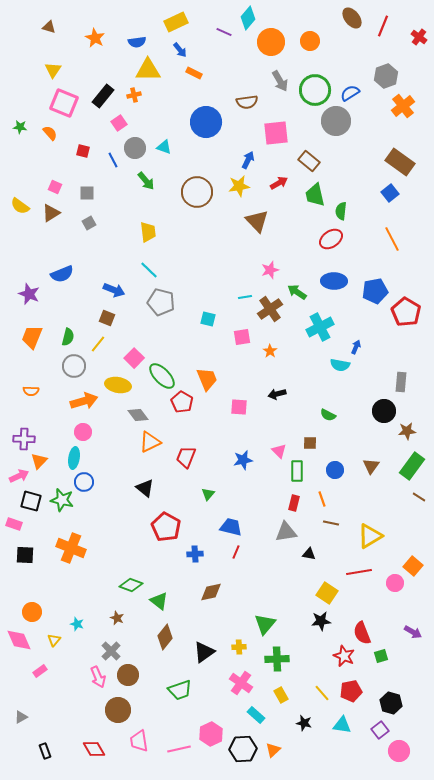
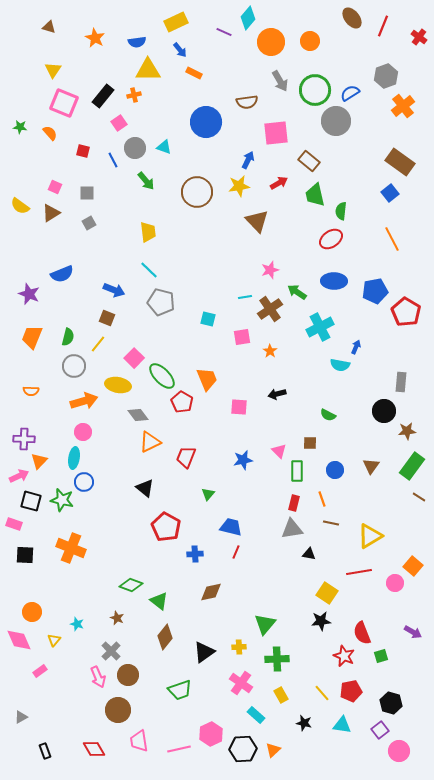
gray triangle at (286, 532): moved 6 px right, 3 px up
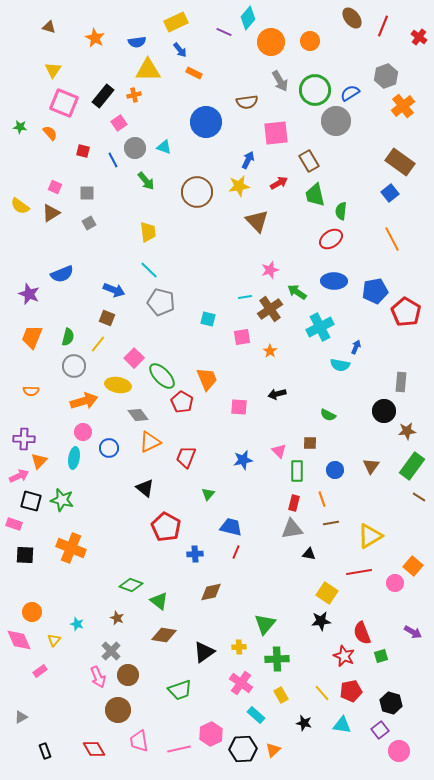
brown rectangle at (309, 161): rotated 20 degrees clockwise
blue circle at (84, 482): moved 25 px right, 34 px up
brown line at (331, 523): rotated 21 degrees counterclockwise
brown diamond at (165, 637): moved 1 px left, 2 px up; rotated 60 degrees clockwise
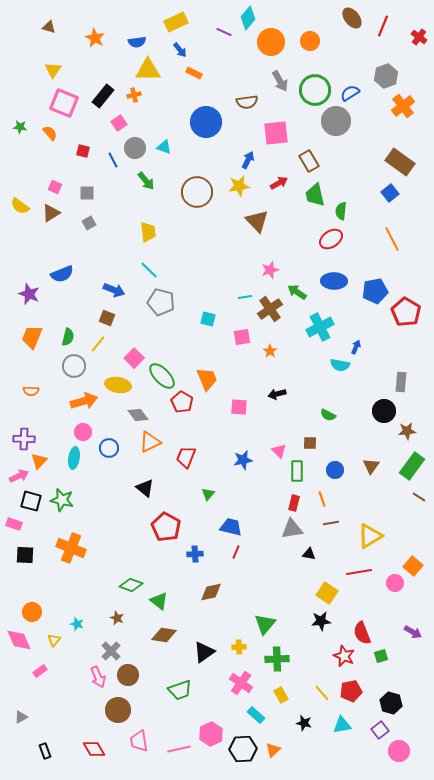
cyan triangle at (342, 725): rotated 18 degrees counterclockwise
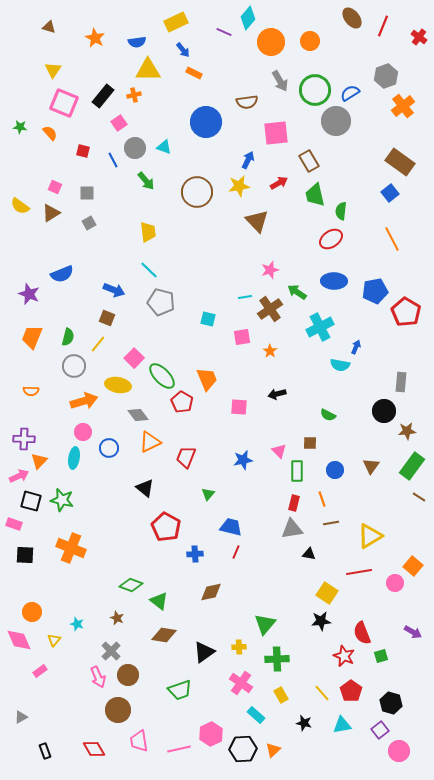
blue arrow at (180, 50): moved 3 px right
red pentagon at (351, 691): rotated 25 degrees counterclockwise
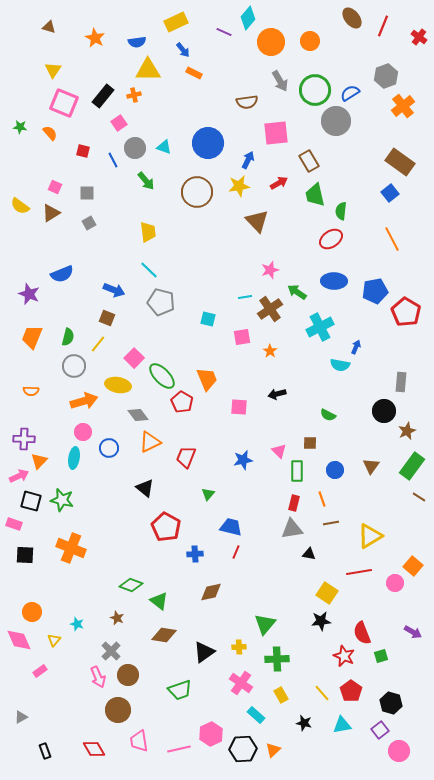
blue circle at (206, 122): moved 2 px right, 21 px down
brown star at (407, 431): rotated 18 degrees counterclockwise
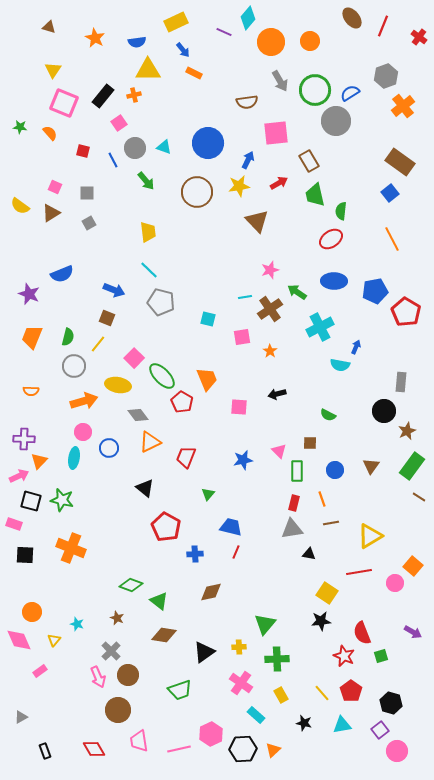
pink circle at (399, 751): moved 2 px left
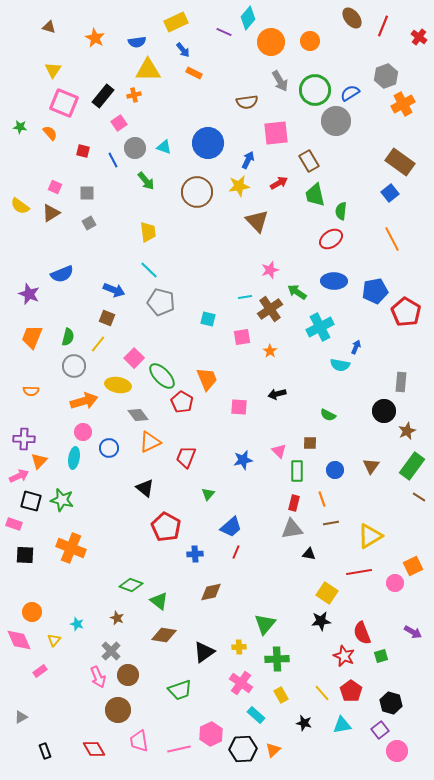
orange cross at (403, 106): moved 2 px up; rotated 10 degrees clockwise
blue trapezoid at (231, 527): rotated 125 degrees clockwise
orange square at (413, 566): rotated 24 degrees clockwise
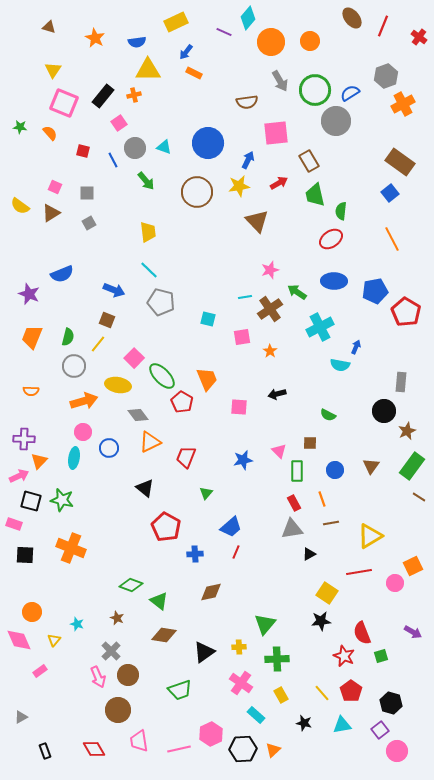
blue arrow at (183, 50): moved 3 px right, 2 px down; rotated 77 degrees clockwise
brown square at (107, 318): moved 2 px down
green triangle at (208, 494): moved 2 px left, 1 px up
red rectangle at (294, 503): rotated 42 degrees counterclockwise
black triangle at (309, 554): rotated 40 degrees counterclockwise
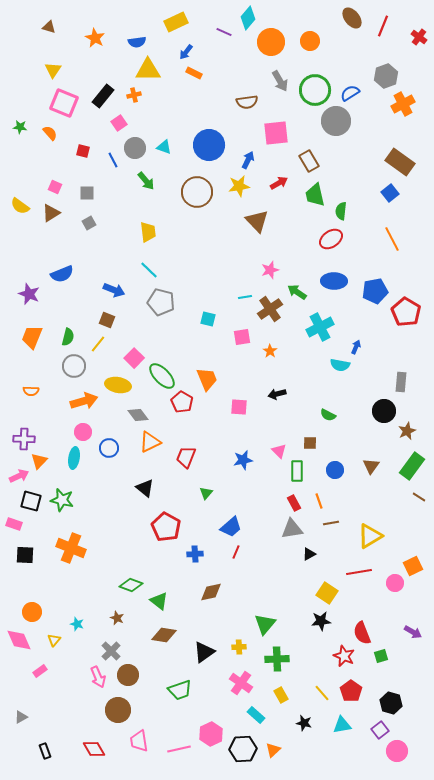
blue circle at (208, 143): moved 1 px right, 2 px down
orange line at (322, 499): moved 3 px left, 2 px down
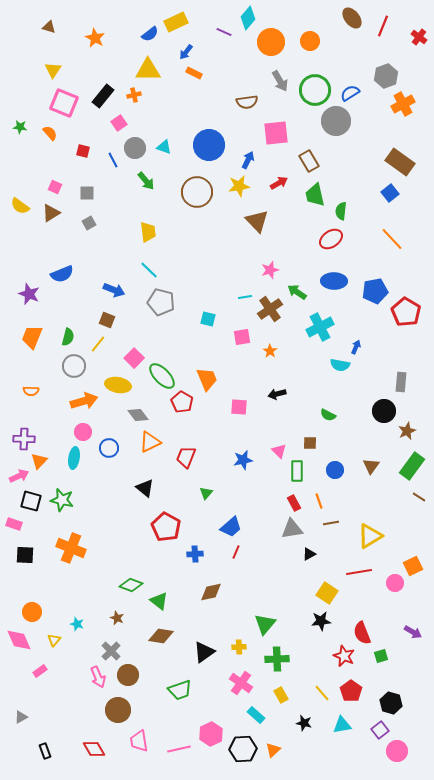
blue semicircle at (137, 42): moved 13 px right, 8 px up; rotated 30 degrees counterclockwise
orange line at (392, 239): rotated 15 degrees counterclockwise
brown diamond at (164, 635): moved 3 px left, 1 px down
